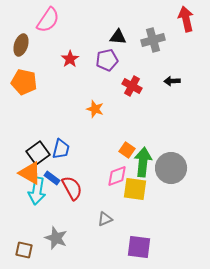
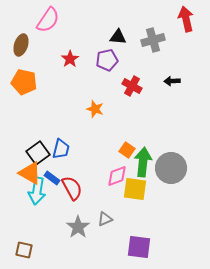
gray star: moved 22 px right, 11 px up; rotated 15 degrees clockwise
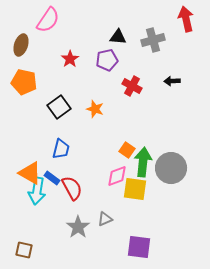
black square: moved 21 px right, 46 px up
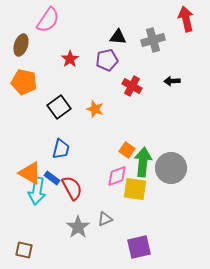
purple square: rotated 20 degrees counterclockwise
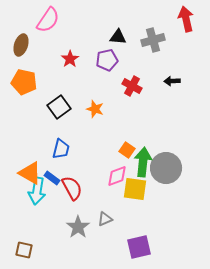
gray circle: moved 5 px left
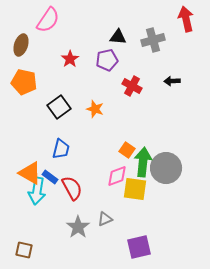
blue rectangle: moved 2 px left, 1 px up
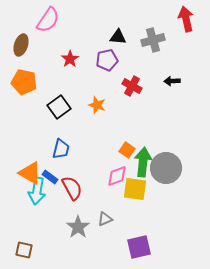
orange star: moved 2 px right, 4 px up
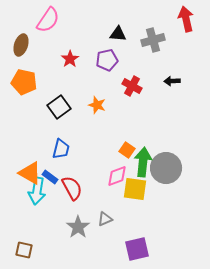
black triangle: moved 3 px up
purple square: moved 2 px left, 2 px down
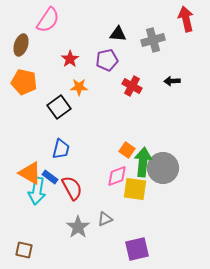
orange star: moved 18 px left, 18 px up; rotated 18 degrees counterclockwise
gray circle: moved 3 px left
